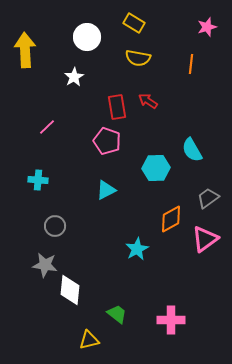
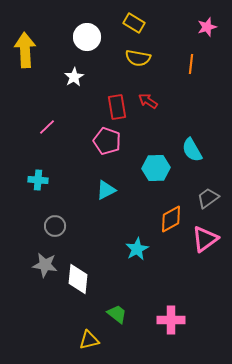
white diamond: moved 8 px right, 11 px up
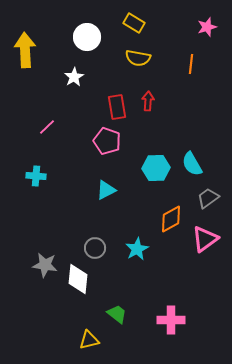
red arrow: rotated 60 degrees clockwise
cyan semicircle: moved 14 px down
cyan cross: moved 2 px left, 4 px up
gray circle: moved 40 px right, 22 px down
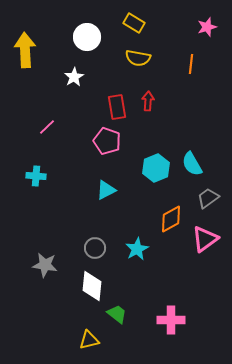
cyan hexagon: rotated 20 degrees counterclockwise
white diamond: moved 14 px right, 7 px down
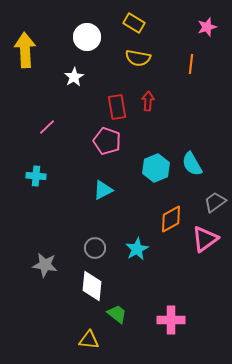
cyan triangle: moved 3 px left
gray trapezoid: moved 7 px right, 4 px down
yellow triangle: rotated 20 degrees clockwise
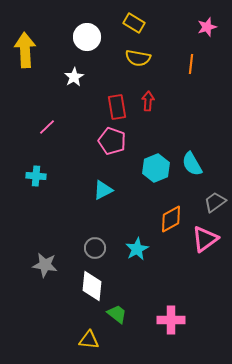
pink pentagon: moved 5 px right
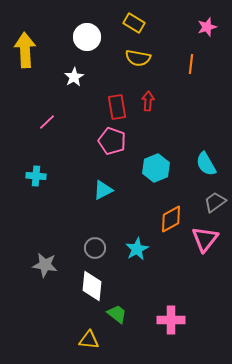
pink line: moved 5 px up
cyan semicircle: moved 14 px right
pink triangle: rotated 16 degrees counterclockwise
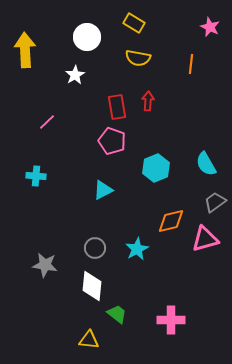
pink star: moved 3 px right; rotated 30 degrees counterclockwise
white star: moved 1 px right, 2 px up
orange diamond: moved 2 px down; rotated 16 degrees clockwise
pink triangle: rotated 36 degrees clockwise
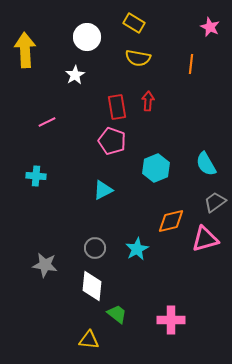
pink line: rotated 18 degrees clockwise
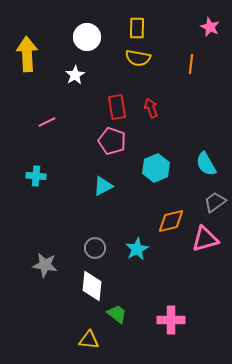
yellow rectangle: moved 3 px right, 5 px down; rotated 60 degrees clockwise
yellow arrow: moved 2 px right, 4 px down
red arrow: moved 3 px right, 7 px down; rotated 24 degrees counterclockwise
cyan triangle: moved 4 px up
